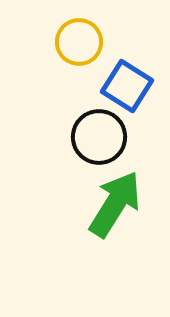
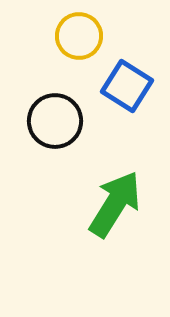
yellow circle: moved 6 px up
black circle: moved 44 px left, 16 px up
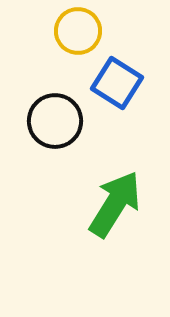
yellow circle: moved 1 px left, 5 px up
blue square: moved 10 px left, 3 px up
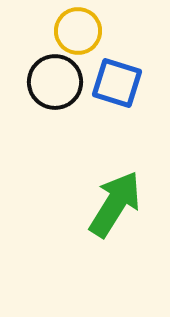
blue square: rotated 15 degrees counterclockwise
black circle: moved 39 px up
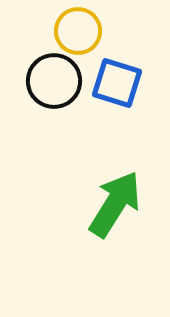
black circle: moved 1 px left, 1 px up
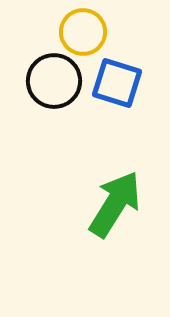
yellow circle: moved 5 px right, 1 px down
